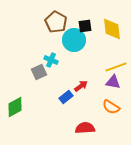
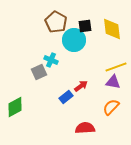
orange semicircle: rotated 102 degrees clockwise
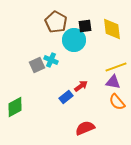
gray square: moved 2 px left, 7 px up
orange semicircle: moved 6 px right, 5 px up; rotated 84 degrees counterclockwise
red semicircle: rotated 18 degrees counterclockwise
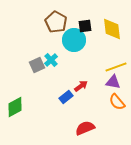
cyan cross: rotated 24 degrees clockwise
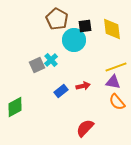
brown pentagon: moved 1 px right, 3 px up
red arrow: moved 2 px right; rotated 24 degrees clockwise
blue rectangle: moved 5 px left, 6 px up
red semicircle: rotated 24 degrees counterclockwise
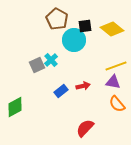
yellow diamond: rotated 45 degrees counterclockwise
yellow line: moved 1 px up
orange semicircle: moved 2 px down
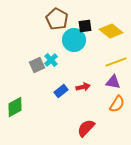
yellow diamond: moved 1 px left, 2 px down
yellow line: moved 4 px up
red arrow: moved 1 px down
orange semicircle: rotated 108 degrees counterclockwise
red semicircle: moved 1 px right
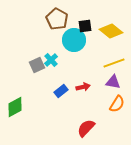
yellow line: moved 2 px left, 1 px down
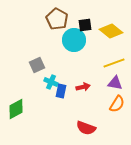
black square: moved 1 px up
cyan cross: moved 22 px down; rotated 24 degrees counterclockwise
purple triangle: moved 2 px right, 1 px down
blue rectangle: rotated 40 degrees counterclockwise
green diamond: moved 1 px right, 2 px down
red semicircle: rotated 114 degrees counterclockwise
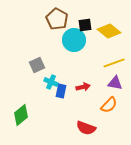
yellow diamond: moved 2 px left
orange semicircle: moved 8 px left, 1 px down; rotated 12 degrees clockwise
green diamond: moved 5 px right, 6 px down; rotated 10 degrees counterclockwise
